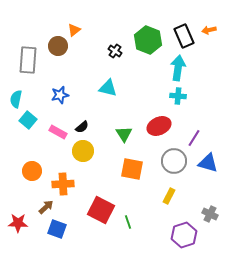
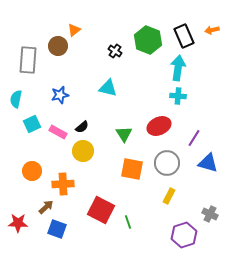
orange arrow: moved 3 px right
cyan square: moved 4 px right, 4 px down; rotated 24 degrees clockwise
gray circle: moved 7 px left, 2 px down
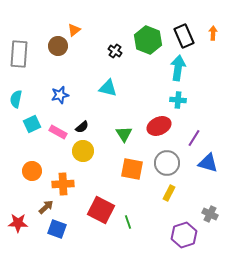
orange arrow: moved 1 px right, 3 px down; rotated 104 degrees clockwise
gray rectangle: moved 9 px left, 6 px up
cyan cross: moved 4 px down
yellow rectangle: moved 3 px up
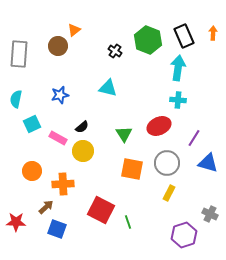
pink rectangle: moved 6 px down
red star: moved 2 px left, 1 px up
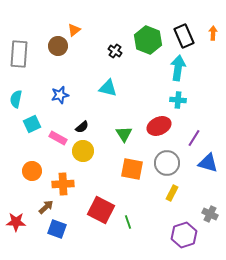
yellow rectangle: moved 3 px right
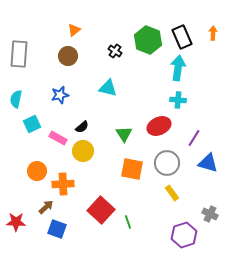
black rectangle: moved 2 px left, 1 px down
brown circle: moved 10 px right, 10 px down
orange circle: moved 5 px right
yellow rectangle: rotated 63 degrees counterclockwise
red square: rotated 16 degrees clockwise
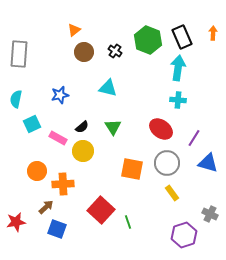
brown circle: moved 16 px right, 4 px up
red ellipse: moved 2 px right, 3 px down; rotated 60 degrees clockwise
green triangle: moved 11 px left, 7 px up
red star: rotated 12 degrees counterclockwise
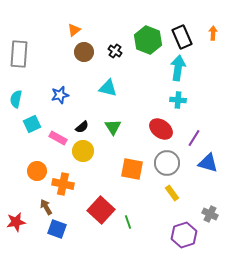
orange cross: rotated 15 degrees clockwise
brown arrow: rotated 77 degrees counterclockwise
